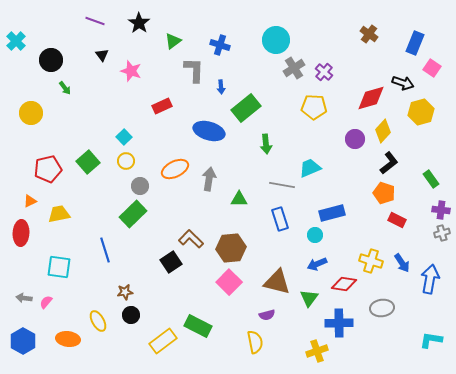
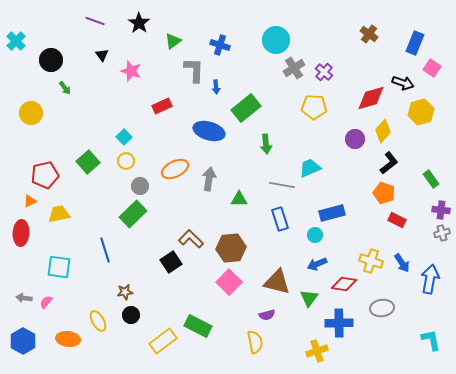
blue arrow at (221, 87): moved 5 px left
red pentagon at (48, 169): moved 3 px left, 6 px down
cyan L-shape at (431, 340): rotated 70 degrees clockwise
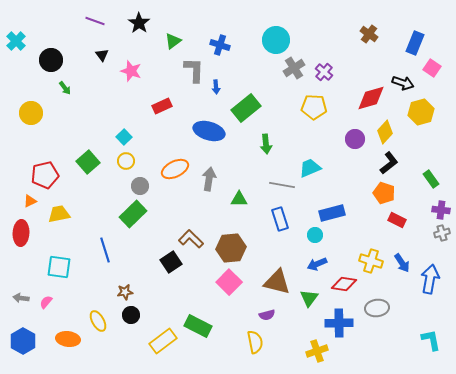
yellow diamond at (383, 131): moved 2 px right, 1 px down
gray arrow at (24, 298): moved 3 px left
gray ellipse at (382, 308): moved 5 px left
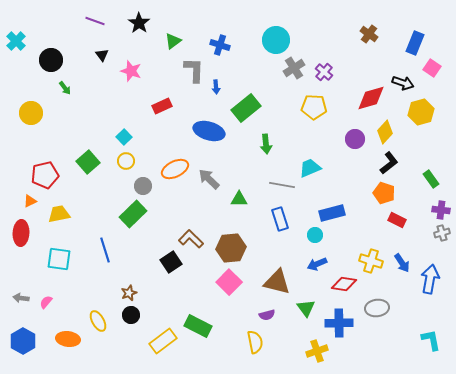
gray arrow at (209, 179): rotated 55 degrees counterclockwise
gray circle at (140, 186): moved 3 px right
cyan square at (59, 267): moved 8 px up
brown star at (125, 292): moved 4 px right, 1 px down; rotated 14 degrees counterclockwise
green triangle at (309, 298): moved 3 px left, 10 px down; rotated 12 degrees counterclockwise
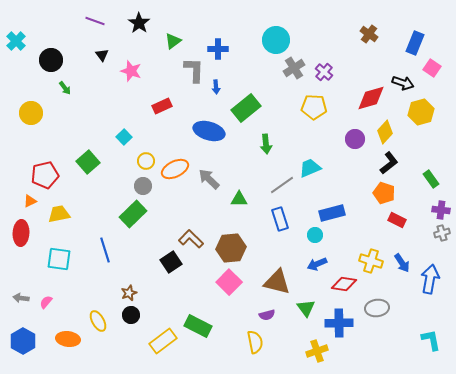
blue cross at (220, 45): moved 2 px left, 4 px down; rotated 18 degrees counterclockwise
yellow circle at (126, 161): moved 20 px right
gray line at (282, 185): rotated 45 degrees counterclockwise
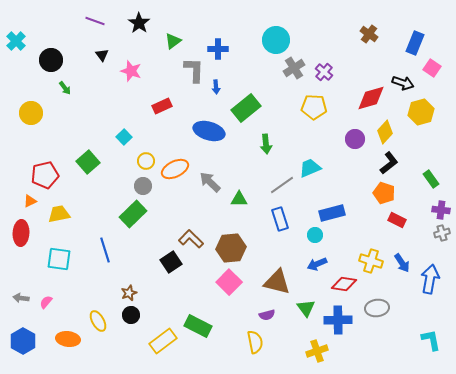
gray arrow at (209, 179): moved 1 px right, 3 px down
blue cross at (339, 323): moved 1 px left, 3 px up
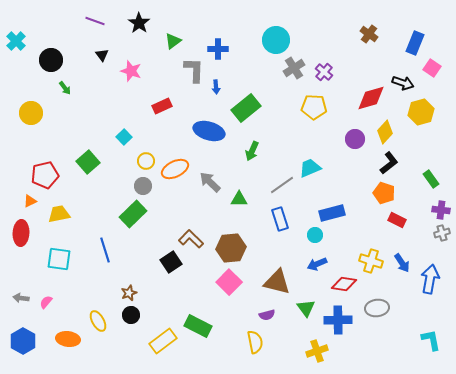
green arrow at (266, 144): moved 14 px left, 7 px down; rotated 30 degrees clockwise
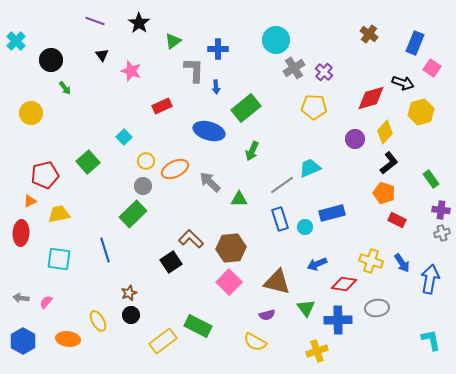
cyan circle at (315, 235): moved 10 px left, 8 px up
yellow semicircle at (255, 342): rotated 130 degrees clockwise
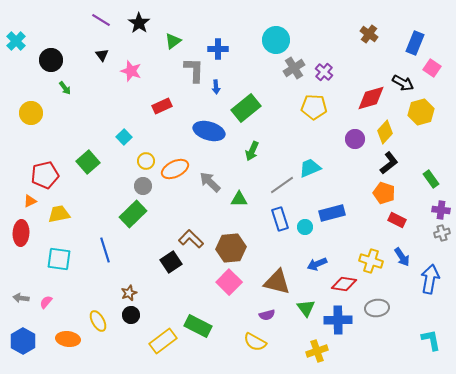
purple line at (95, 21): moved 6 px right, 1 px up; rotated 12 degrees clockwise
black arrow at (403, 83): rotated 10 degrees clockwise
blue arrow at (402, 263): moved 6 px up
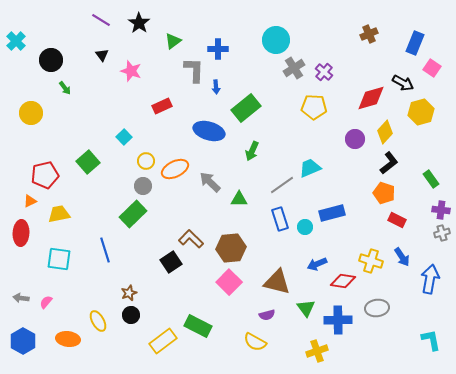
brown cross at (369, 34): rotated 30 degrees clockwise
red diamond at (344, 284): moved 1 px left, 3 px up
